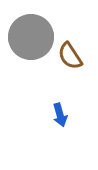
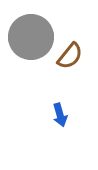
brown semicircle: rotated 108 degrees counterclockwise
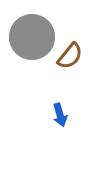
gray circle: moved 1 px right
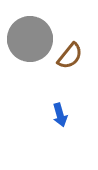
gray circle: moved 2 px left, 2 px down
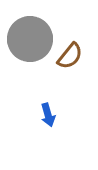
blue arrow: moved 12 px left
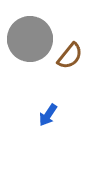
blue arrow: rotated 50 degrees clockwise
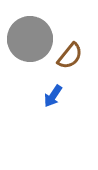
blue arrow: moved 5 px right, 19 px up
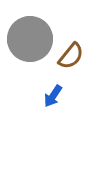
brown semicircle: moved 1 px right
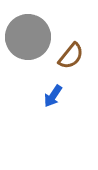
gray circle: moved 2 px left, 2 px up
